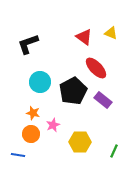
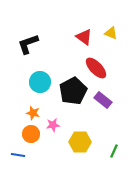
pink star: rotated 16 degrees clockwise
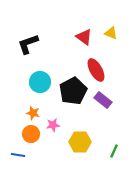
red ellipse: moved 2 px down; rotated 15 degrees clockwise
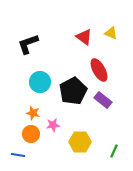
red ellipse: moved 3 px right
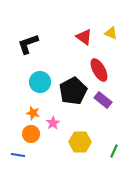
pink star: moved 2 px up; rotated 24 degrees counterclockwise
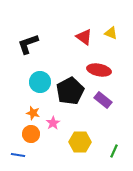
red ellipse: rotated 50 degrees counterclockwise
black pentagon: moved 3 px left
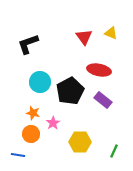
red triangle: rotated 18 degrees clockwise
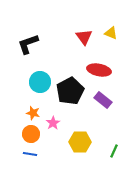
blue line: moved 12 px right, 1 px up
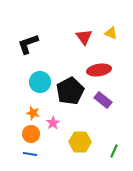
red ellipse: rotated 20 degrees counterclockwise
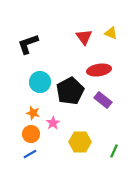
blue line: rotated 40 degrees counterclockwise
